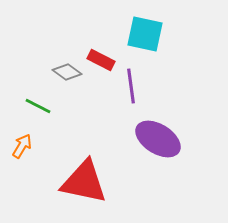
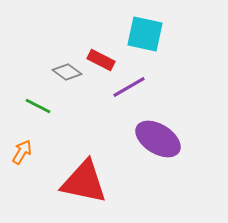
purple line: moved 2 px left, 1 px down; rotated 68 degrees clockwise
orange arrow: moved 6 px down
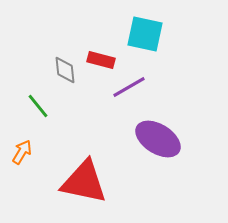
red rectangle: rotated 12 degrees counterclockwise
gray diamond: moved 2 px left, 2 px up; rotated 48 degrees clockwise
green line: rotated 24 degrees clockwise
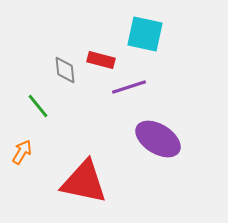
purple line: rotated 12 degrees clockwise
